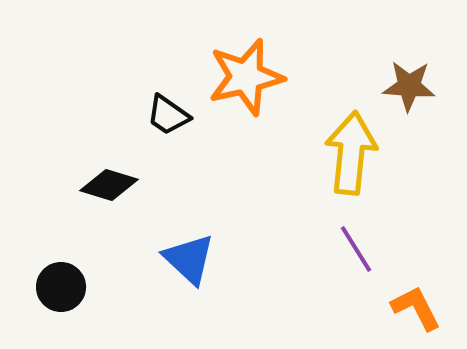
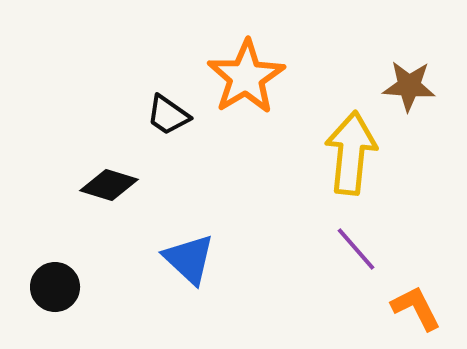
orange star: rotated 18 degrees counterclockwise
purple line: rotated 9 degrees counterclockwise
black circle: moved 6 px left
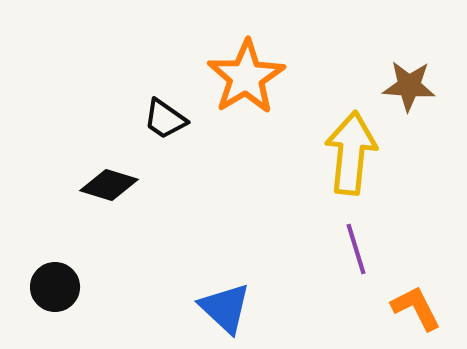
black trapezoid: moved 3 px left, 4 px down
purple line: rotated 24 degrees clockwise
blue triangle: moved 36 px right, 49 px down
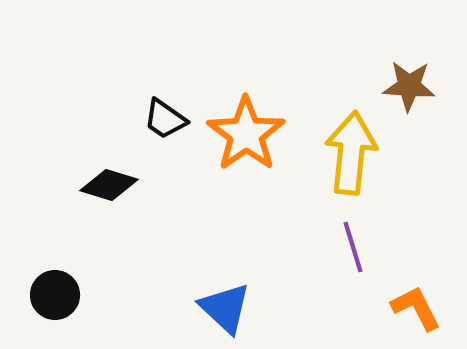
orange star: moved 57 px down; rotated 4 degrees counterclockwise
purple line: moved 3 px left, 2 px up
black circle: moved 8 px down
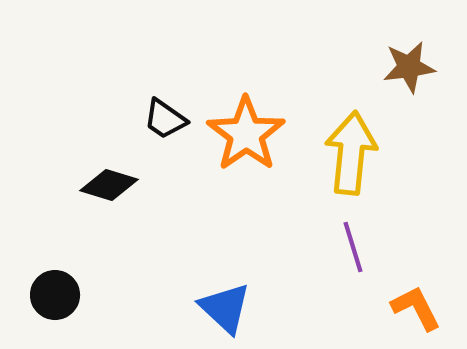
brown star: moved 19 px up; rotated 12 degrees counterclockwise
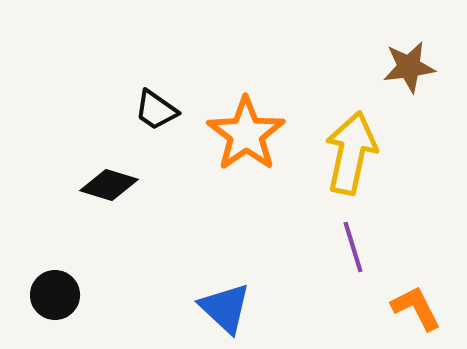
black trapezoid: moved 9 px left, 9 px up
yellow arrow: rotated 6 degrees clockwise
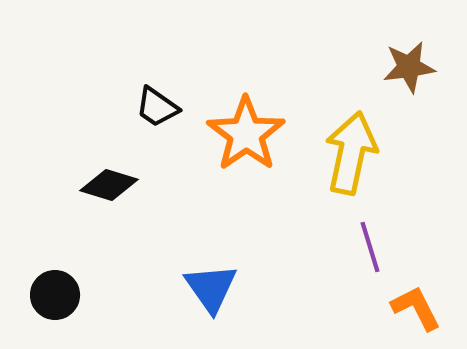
black trapezoid: moved 1 px right, 3 px up
purple line: moved 17 px right
blue triangle: moved 14 px left, 20 px up; rotated 12 degrees clockwise
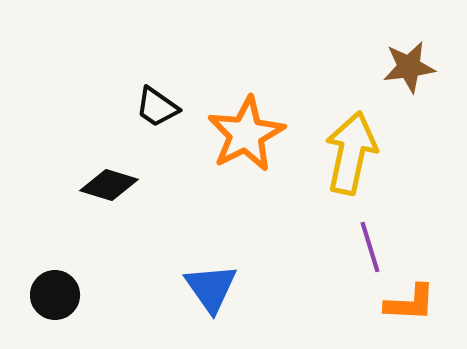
orange star: rotated 8 degrees clockwise
orange L-shape: moved 6 px left, 5 px up; rotated 120 degrees clockwise
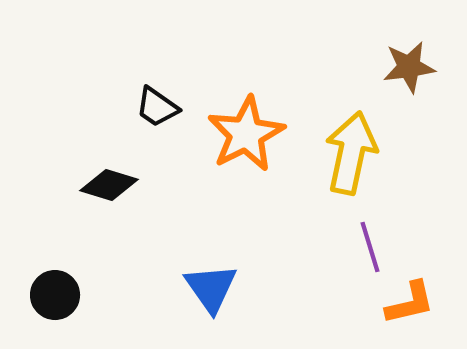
orange L-shape: rotated 16 degrees counterclockwise
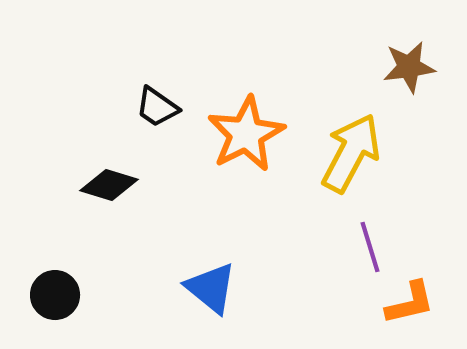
yellow arrow: rotated 16 degrees clockwise
blue triangle: rotated 16 degrees counterclockwise
